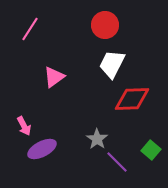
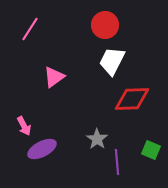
white trapezoid: moved 3 px up
green square: rotated 18 degrees counterclockwise
purple line: rotated 40 degrees clockwise
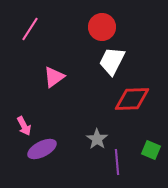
red circle: moved 3 px left, 2 px down
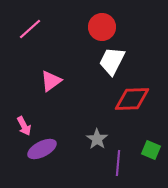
pink line: rotated 15 degrees clockwise
pink triangle: moved 3 px left, 4 px down
purple line: moved 1 px right, 1 px down; rotated 10 degrees clockwise
